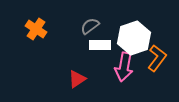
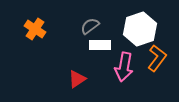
orange cross: moved 1 px left
white hexagon: moved 6 px right, 9 px up
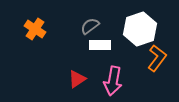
pink arrow: moved 11 px left, 14 px down
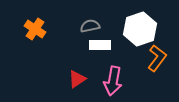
gray semicircle: rotated 24 degrees clockwise
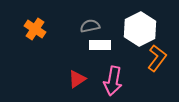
white hexagon: rotated 8 degrees counterclockwise
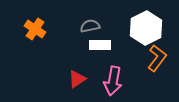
white hexagon: moved 6 px right, 1 px up
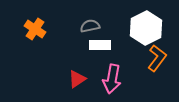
pink arrow: moved 1 px left, 2 px up
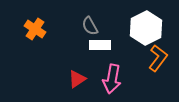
gray semicircle: rotated 108 degrees counterclockwise
orange L-shape: moved 1 px right
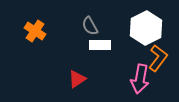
orange cross: moved 2 px down
pink arrow: moved 28 px right
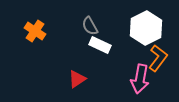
white rectangle: rotated 25 degrees clockwise
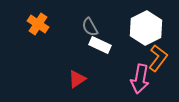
gray semicircle: moved 1 px down
orange cross: moved 3 px right, 7 px up
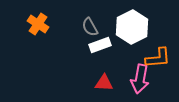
white hexagon: moved 14 px left, 1 px up
white rectangle: rotated 45 degrees counterclockwise
orange L-shape: rotated 48 degrees clockwise
red triangle: moved 27 px right, 4 px down; rotated 36 degrees clockwise
